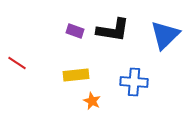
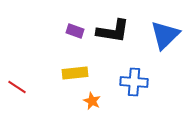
black L-shape: moved 1 px down
red line: moved 24 px down
yellow rectangle: moved 1 px left, 2 px up
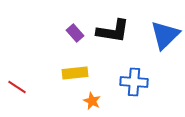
purple rectangle: moved 2 px down; rotated 30 degrees clockwise
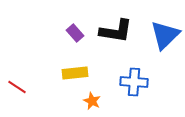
black L-shape: moved 3 px right
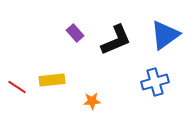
black L-shape: moved 9 px down; rotated 32 degrees counterclockwise
blue triangle: rotated 8 degrees clockwise
yellow rectangle: moved 23 px left, 7 px down
blue cross: moved 21 px right; rotated 20 degrees counterclockwise
orange star: rotated 30 degrees counterclockwise
